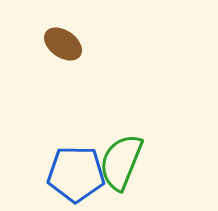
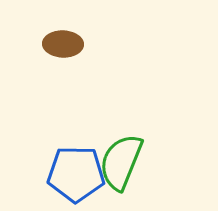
brown ellipse: rotated 33 degrees counterclockwise
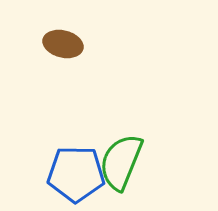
brown ellipse: rotated 12 degrees clockwise
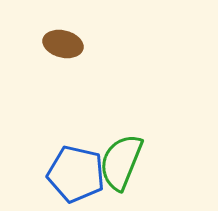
blue pentagon: rotated 12 degrees clockwise
